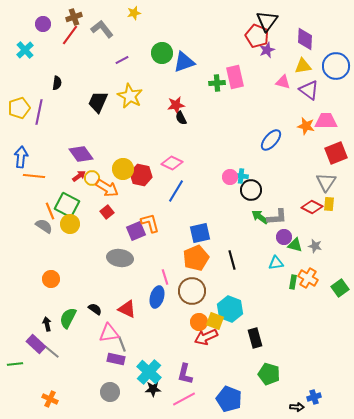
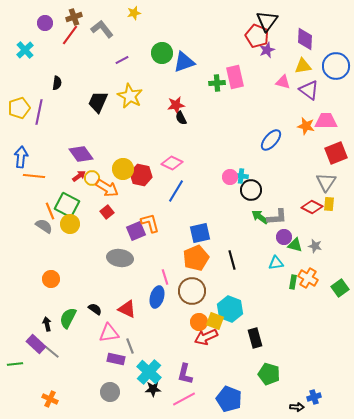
purple circle at (43, 24): moved 2 px right, 1 px up
gray line at (122, 344): moved 8 px right, 2 px down
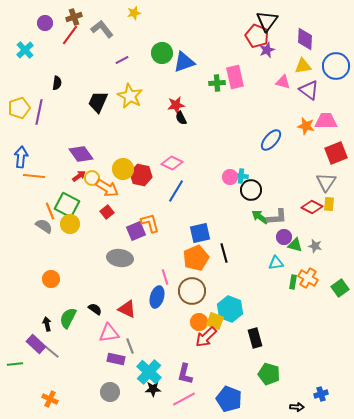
black line at (232, 260): moved 8 px left, 7 px up
red arrow at (206, 337): rotated 20 degrees counterclockwise
blue cross at (314, 397): moved 7 px right, 3 px up
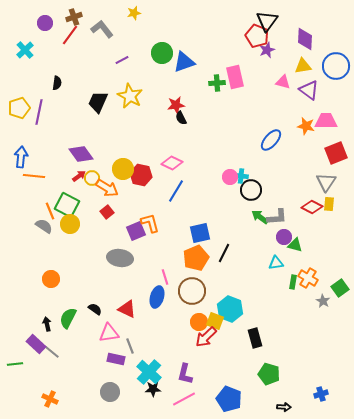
gray star at (315, 246): moved 8 px right, 55 px down; rotated 16 degrees clockwise
black line at (224, 253): rotated 42 degrees clockwise
black arrow at (297, 407): moved 13 px left
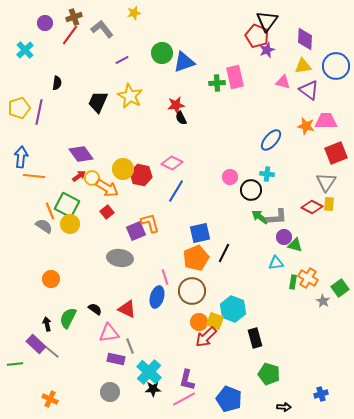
cyan cross at (241, 176): moved 26 px right, 2 px up
cyan hexagon at (230, 309): moved 3 px right
purple L-shape at (185, 374): moved 2 px right, 6 px down
